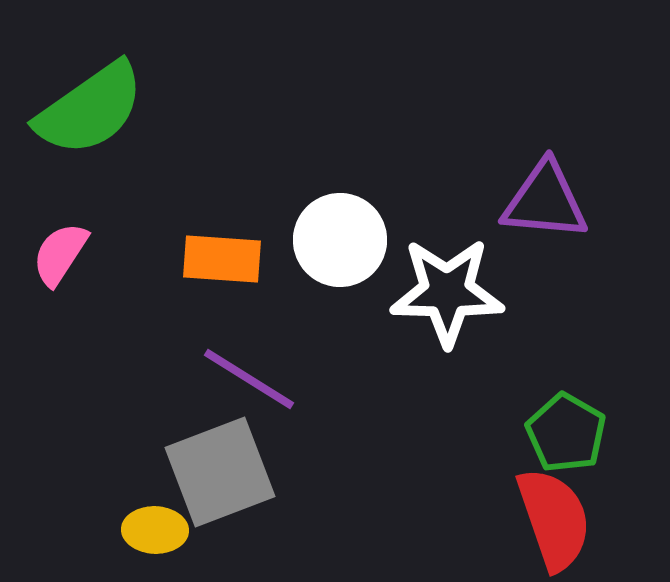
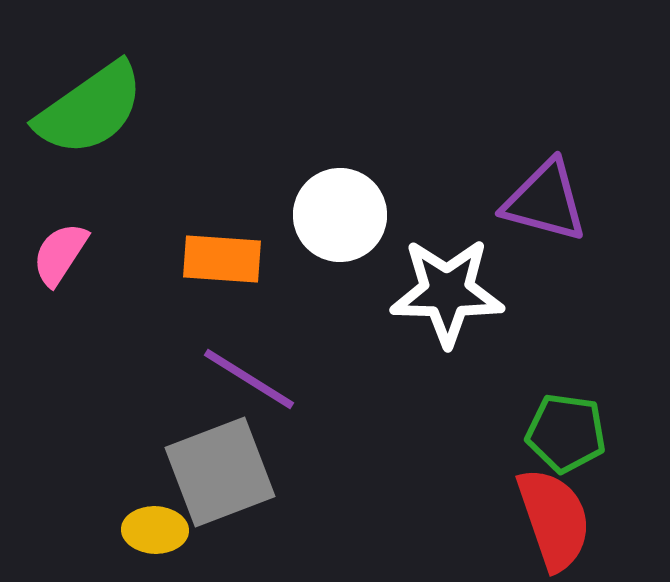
purple triangle: rotated 10 degrees clockwise
white circle: moved 25 px up
green pentagon: rotated 22 degrees counterclockwise
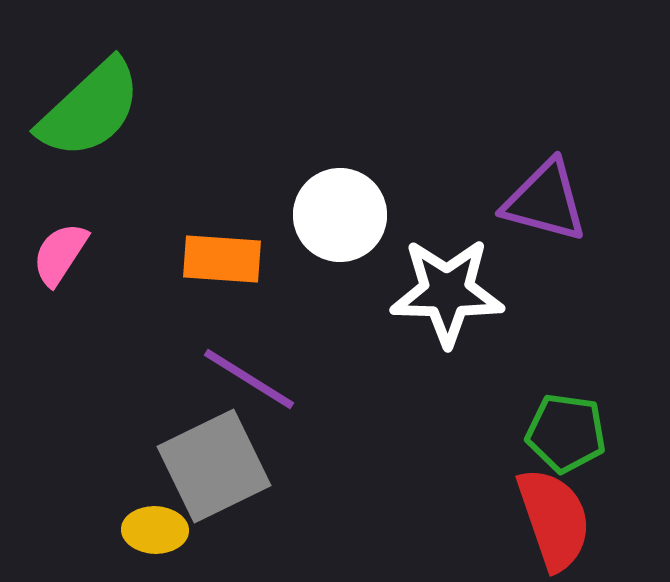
green semicircle: rotated 8 degrees counterclockwise
gray square: moved 6 px left, 6 px up; rotated 5 degrees counterclockwise
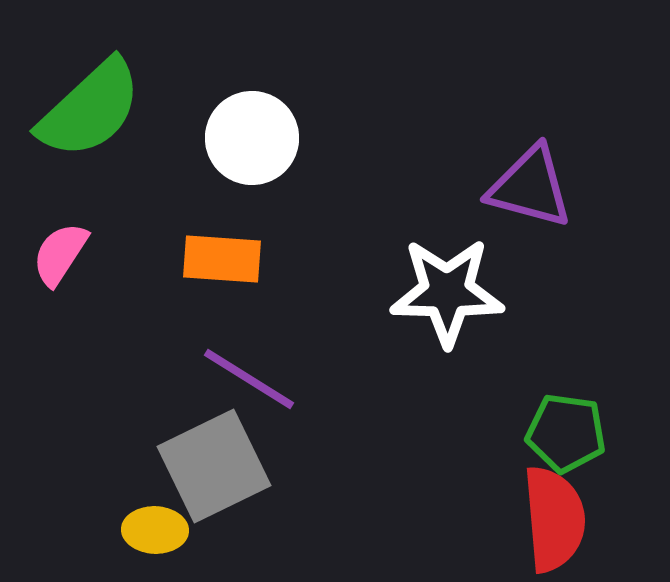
purple triangle: moved 15 px left, 14 px up
white circle: moved 88 px left, 77 px up
red semicircle: rotated 14 degrees clockwise
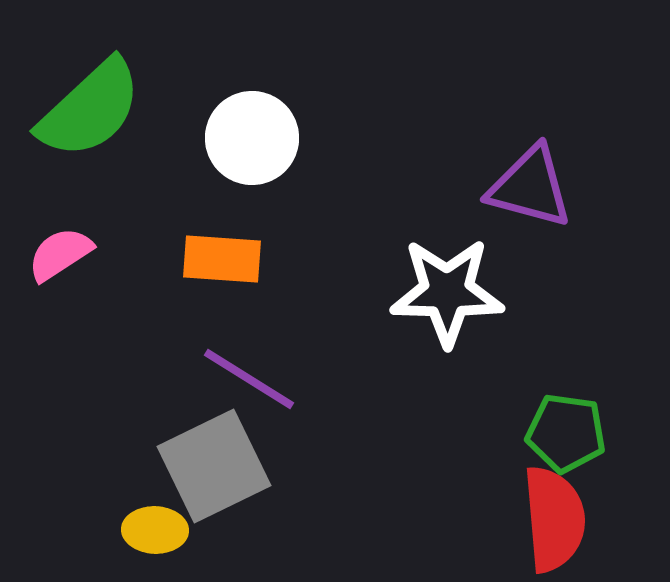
pink semicircle: rotated 24 degrees clockwise
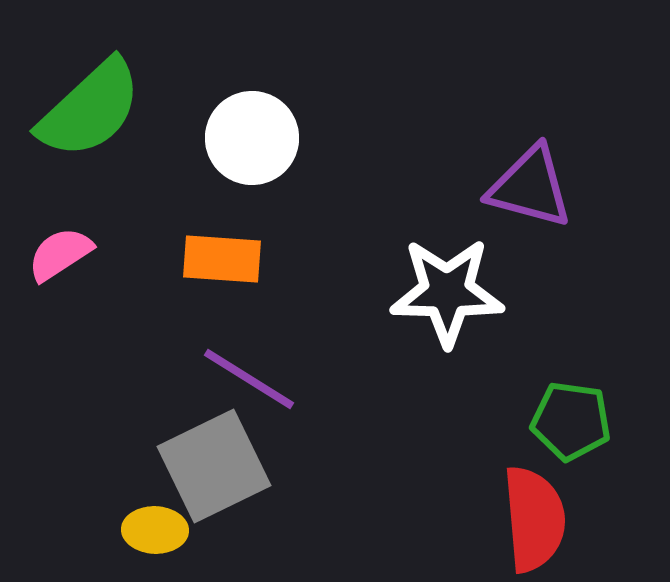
green pentagon: moved 5 px right, 12 px up
red semicircle: moved 20 px left
